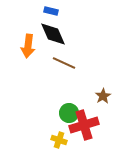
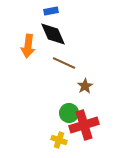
blue rectangle: rotated 24 degrees counterclockwise
brown star: moved 18 px left, 10 px up
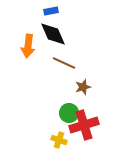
brown star: moved 2 px left, 1 px down; rotated 14 degrees clockwise
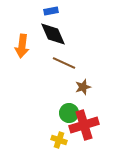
orange arrow: moved 6 px left
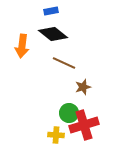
black diamond: rotated 28 degrees counterclockwise
yellow cross: moved 3 px left, 5 px up; rotated 14 degrees counterclockwise
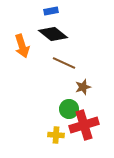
orange arrow: rotated 25 degrees counterclockwise
green circle: moved 4 px up
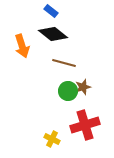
blue rectangle: rotated 48 degrees clockwise
brown line: rotated 10 degrees counterclockwise
green circle: moved 1 px left, 18 px up
red cross: moved 1 px right
yellow cross: moved 4 px left, 4 px down; rotated 21 degrees clockwise
